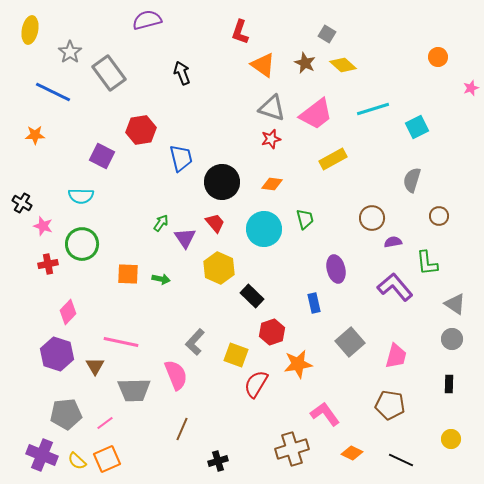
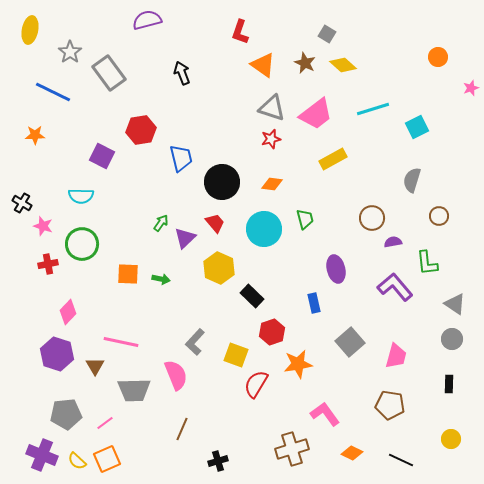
purple triangle at (185, 238): rotated 20 degrees clockwise
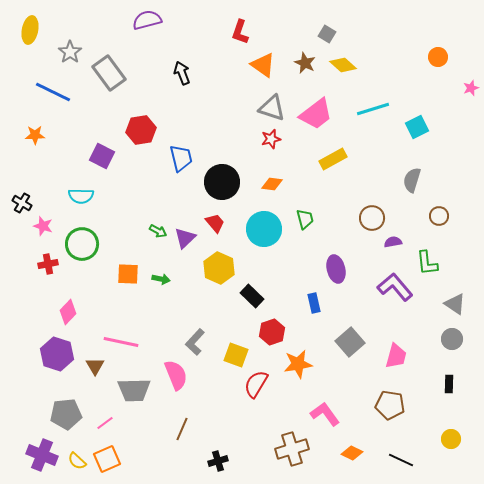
green arrow at (161, 223): moved 3 px left, 8 px down; rotated 84 degrees clockwise
